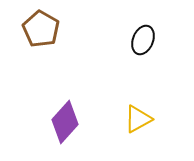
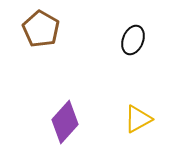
black ellipse: moved 10 px left
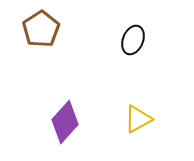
brown pentagon: rotated 9 degrees clockwise
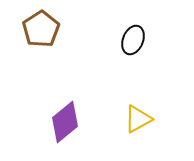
purple diamond: rotated 9 degrees clockwise
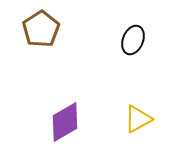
purple diamond: rotated 9 degrees clockwise
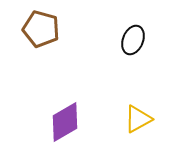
brown pentagon: rotated 24 degrees counterclockwise
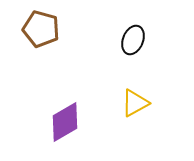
yellow triangle: moved 3 px left, 16 px up
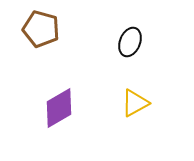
black ellipse: moved 3 px left, 2 px down
purple diamond: moved 6 px left, 14 px up
